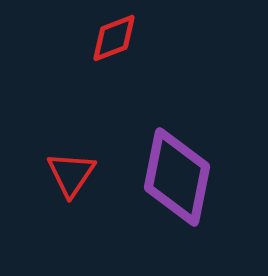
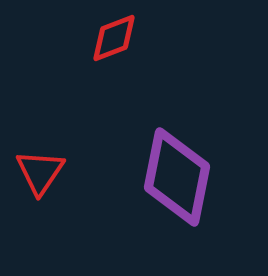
red triangle: moved 31 px left, 2 px up
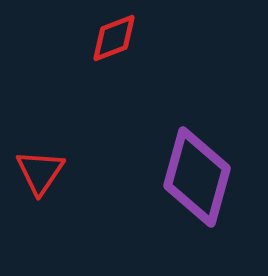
purple diamond: moved 20 px right; rotated 4 degrees clockwise
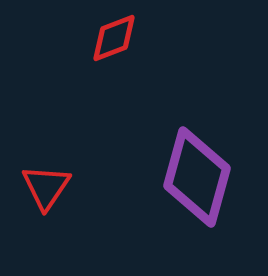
red triangle: moved 6 px right, 15 px down
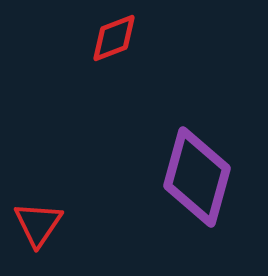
red triangle: moved 8 px left, 37 px down
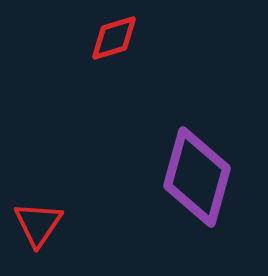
red diamond: rotated 4 degrees clockwise
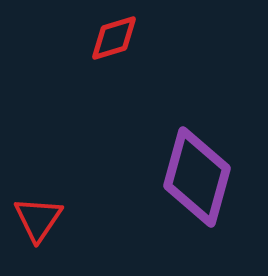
red triangle: moved 5 px up
